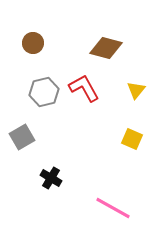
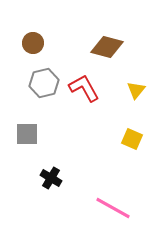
brown diamond: moved 1 px right, 1 px up
gray hexagon: moved 9 px up
gray square: moved 5 px right, 3 px up; rotated 30 degrees clockwise
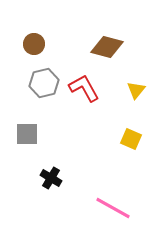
brown circle: moved 1 px right, 1 px down
yellow square: moved 1 px left
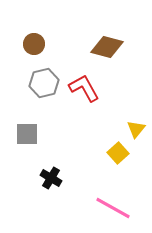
yellow triangle: moved 39 px down
yellow square: moved 13 px left, 14 px down; rotated 25 degrees clockwise
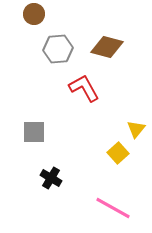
brown circle: moved 30 px up
gray hexagon: moved 14 px right, 34 px up; rotated 8 degrees clockwise
gray square: moved 7 px right, 2 px up
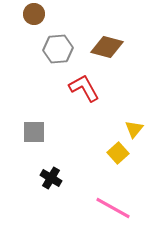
yellow triangle: moved 2 px left
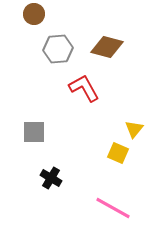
yellow square: rotated 25 degrees counterclockwise
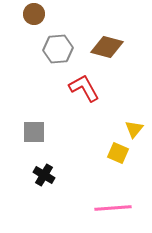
black cross: moved 7 px left, 3 px up
pink line: rotated 33 degrees counterclockwise
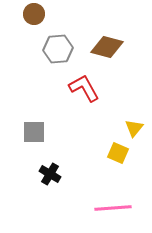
yellow triangle: moved 1 px up
black cross: moved 6 px right, 1 px up
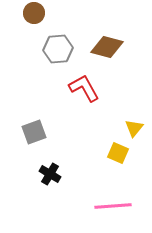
brown circle: moved 1 px up
gray square: rotated 20 degrees counterclockwise
pink line: moved 2 px up
